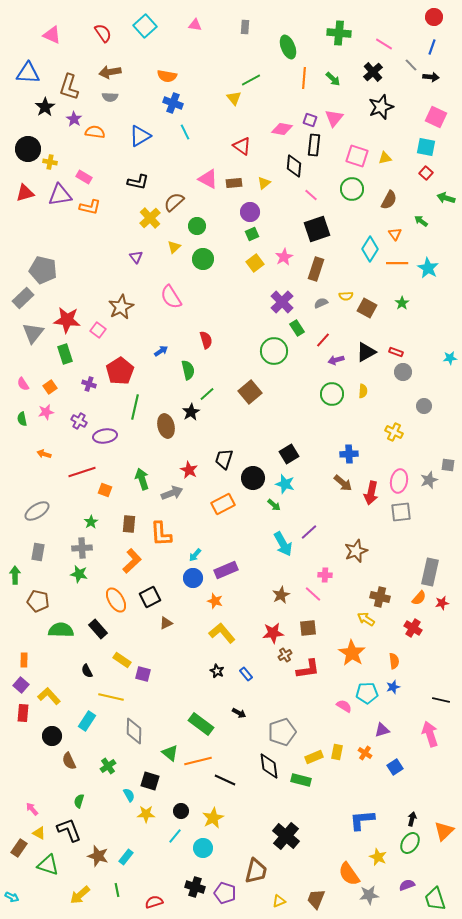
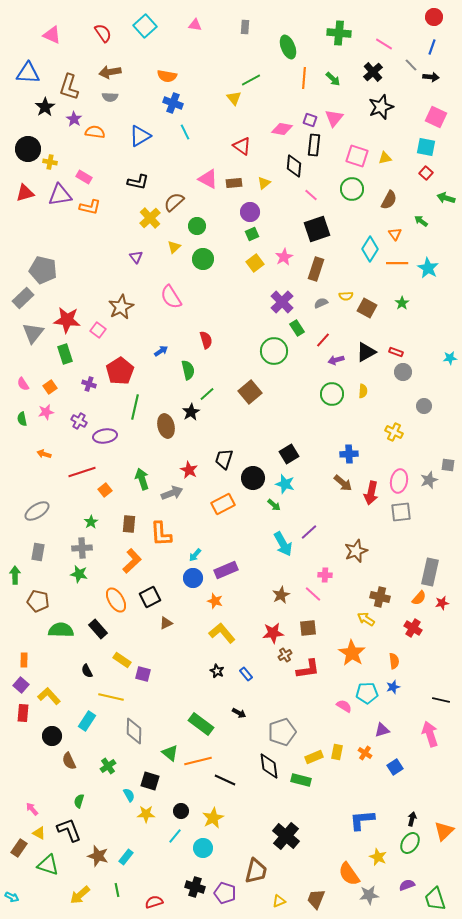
orange square at (105, 490): rotated 32 degrees clockwise
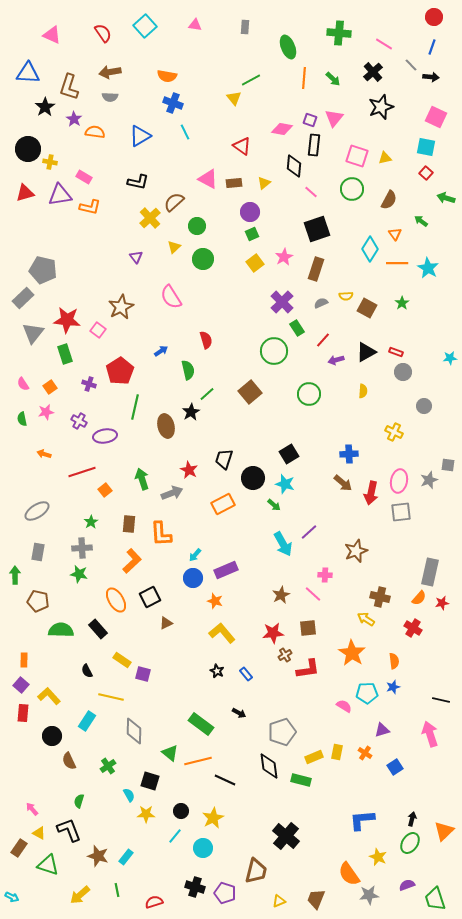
pink line at (311, 195): moved 3 px up
green circle at (332, 394): moved 23 px left
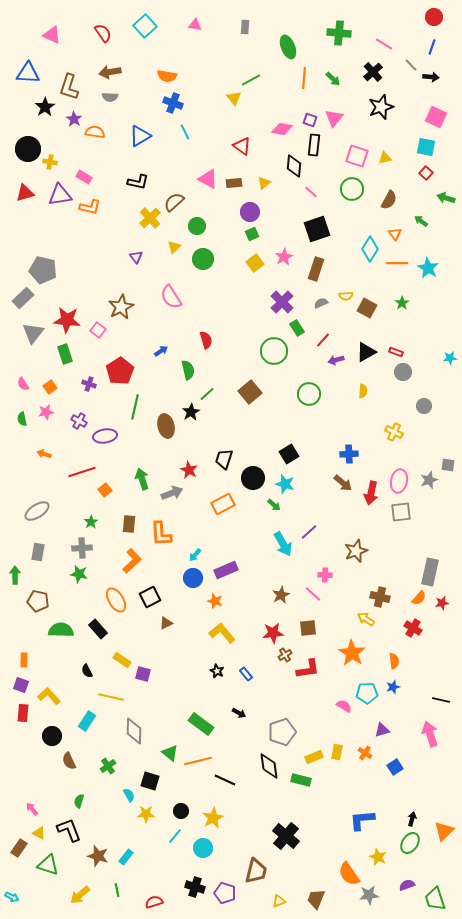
purple square at (21, 685): rotated 21 degrees counterclockwise
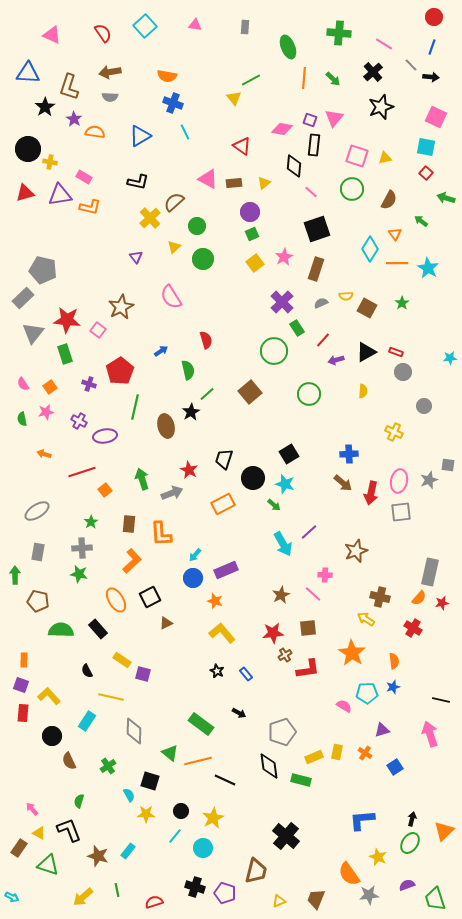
cyan rectangle at (126, 857): moved 2 px right, 6 px up
yellow arrow at (80, 895): moved 3 px right, 2 px down
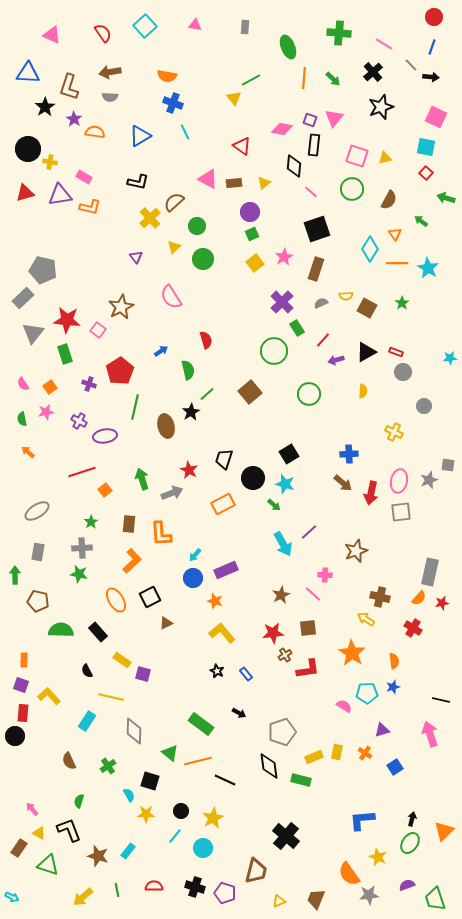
orange arrow at (44, 454): moved 16 px left, 2 px up; rotated 24 degrees clockwise
black rectangle at (98, 629): moved 3 px down
black circle at (52, 736): moved 37 px left
red semicircle at (154, 902): moved 16 px up; rotated 18 degrees clockwise
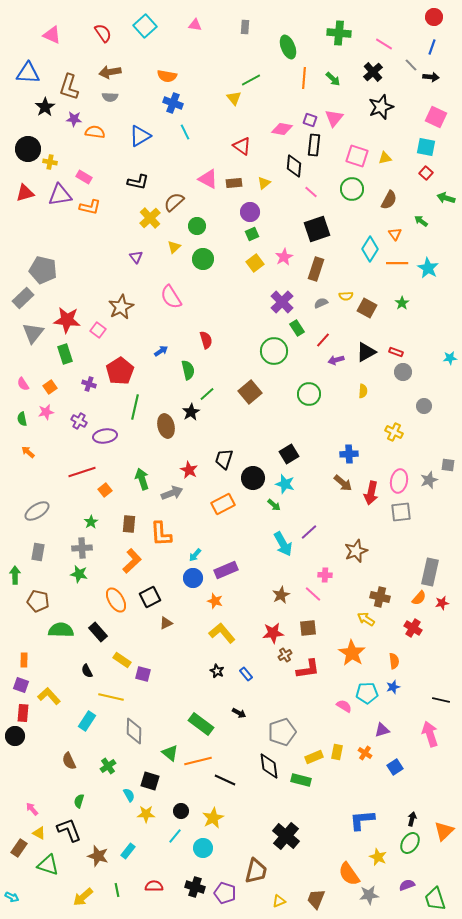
purple star at (74, 119): rotated 28 degrees counterclockwise
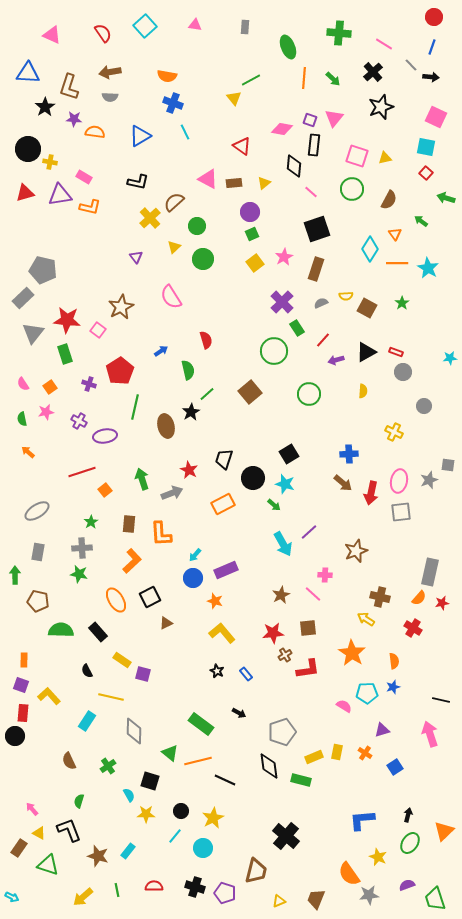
black arrow at (412, 819): moved 4 px left, 4 px up
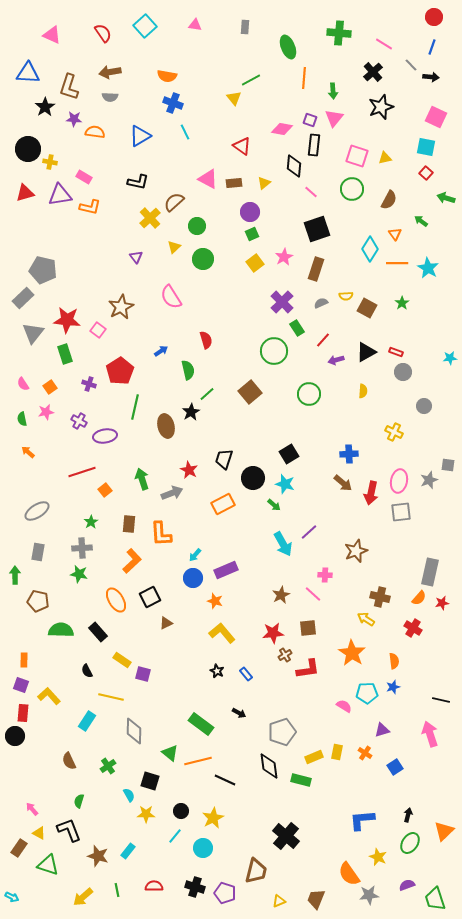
green arrow at (333, 79): moved 12 px down; rotated 42 degrees clockwise
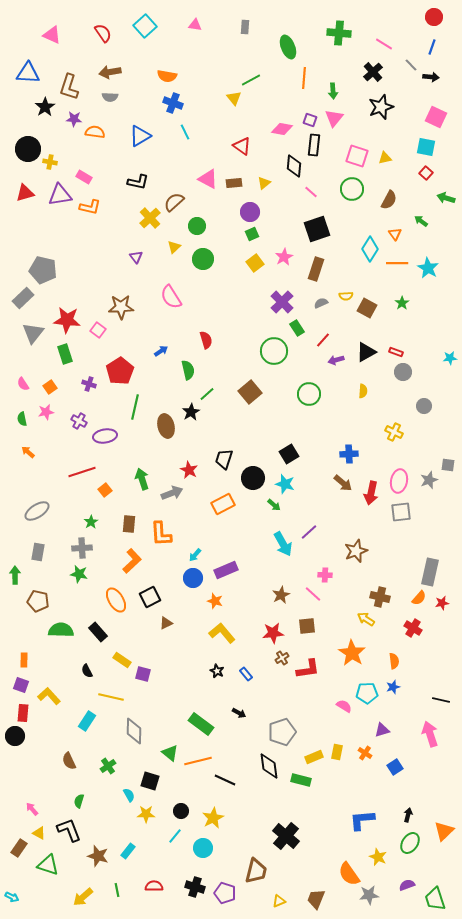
brown star at (121, 307): rotated 25 degrees clockwise
brown square at (308, 628): moved 1 px left, 2 px up
brown cross at (285, 655): moved 3 px left, 3 px down
